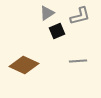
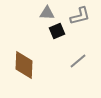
gray triangle: rotated 35 degrees clockwise
gray line: rotated 36 degrees counterclockwise
brown diamond: rotated 68 degrees clockwise
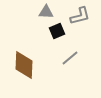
gray triangle: moved 1 px left, 1 px up
gray line: moved 8 px left, 3 px up
